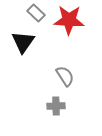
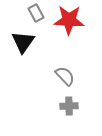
gray rectangle: rotated 18 degrees clockwise
gray semicircle: rotated 10 degrees counterclockwise
gray cross: moved 13 px right
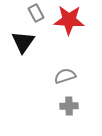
gray semicircle: rotated 65 degrees counterclockwise
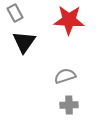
gray rectangle: moved 21 px left
black triangle: moved 1 px right
gray cross: moved 1 px up
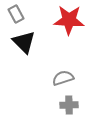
gray rectangle: moved 1 px right, 1 px down
black triangle: rotated 20 degrees counterclockwise
gray semicircle: moved 2 px left, 2 px down
